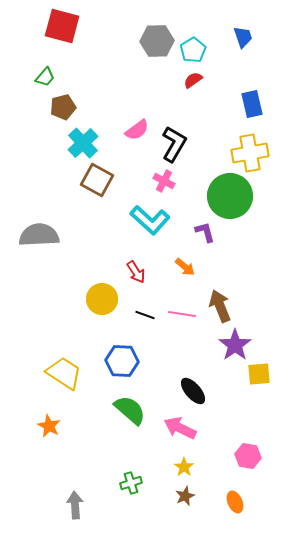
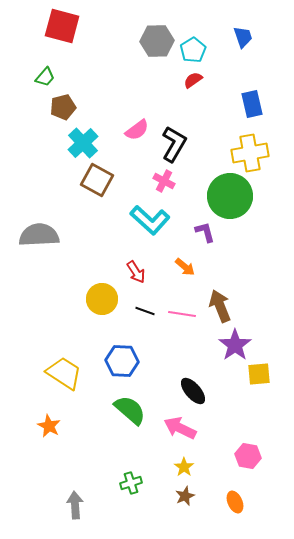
black line: moved 4 px up
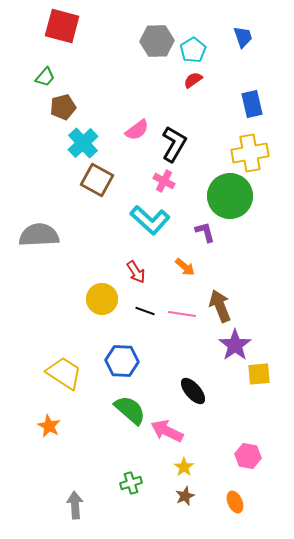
pink arrow: moved 13 px left, 3 px down
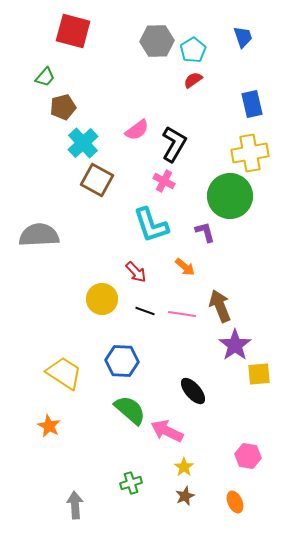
red square: moved 11 px right, 5 px down
cyan L-shape: moved 1 px right, 5 px down; rotated 30 degrees clockwise
red arrow: rotated 10 degrees counterclockwise
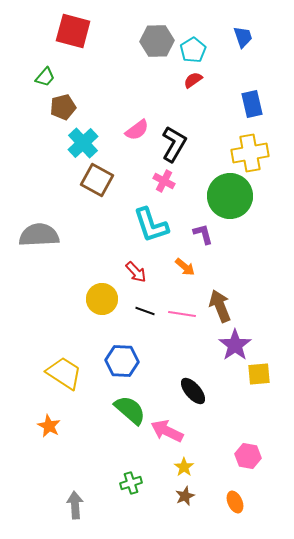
purple L-shape: moved 2 px left, 2 px down
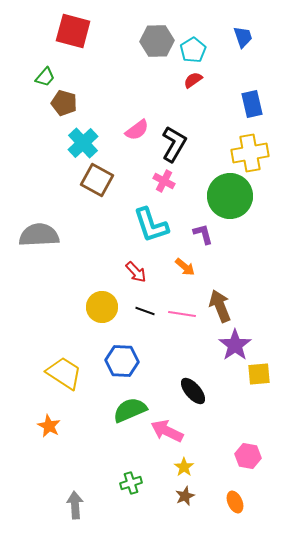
brown pentagon: moved 1 px right, 4 px up; rotated 30 degrees clockwise
yellow circle: moved 8 px down
green semicircle: rotated 64 degrees counterclockwise
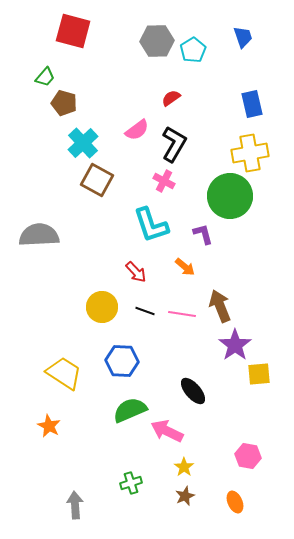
red semicircle: moved 22 px left, 18 px down
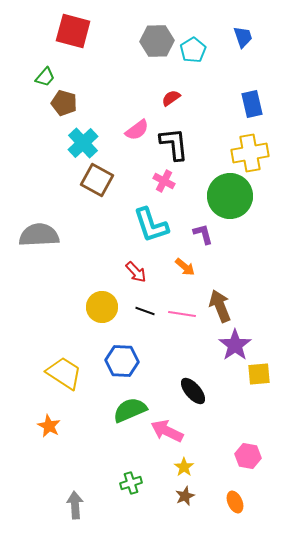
black L-shape: rotated 36 degrees counterclockwise
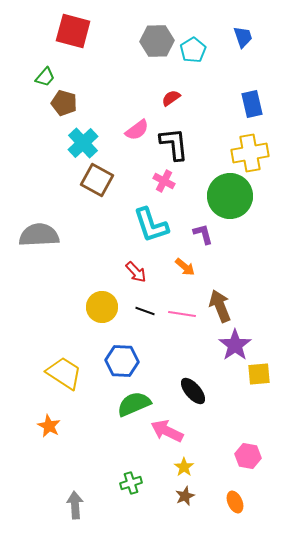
green semicircle: moved 4 px right, 6 px up
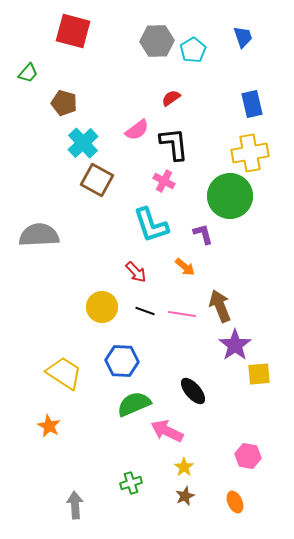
green trapezoid: moved 17 px left, 4 px up
